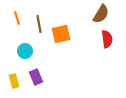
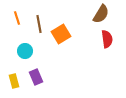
orange square: rotated 18 degrees counterclockwise
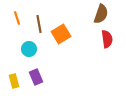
brown semicircle: rotated 12 degrees counterclockwise
cyan circle: moved 4 px right, 2 px up
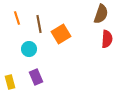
red semicircle: rotated 12 degrees clockwise
yellow rectangle: moved 4 px left, 1 px down
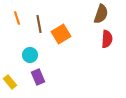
cyan circle: moved 1 px right, 6 px down
purple rectangle: moved 2 px right
yellow rectangle: rotated 24 degrees counterclockwise
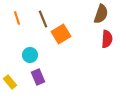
brown line: moved 4 px right, 5 px up; rotated 12 degrees counterclockwise
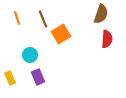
yellow rectangle: moved 4 px up; rotated 16 degrees clockwise
